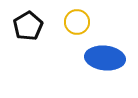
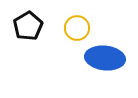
yellow circle: moved 6 px down
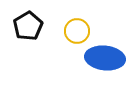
yellow circle: moved 3 px down
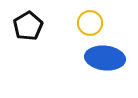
yellow circle: moved 13 px right, 8 px up
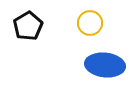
blue ellipse: moved 7 px down
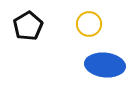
yellow circle: moved 1 px left, 1 px down
